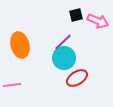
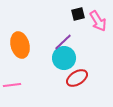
black square: moved 2 px right, 1 px up
pink arrow: rotated 35 degrees clockwise
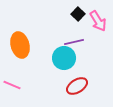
black square: rotated 32 degrees counterclockwise
purple line: moved 11 px right; rotated 30 degrees clockwise
red ellipse: moved 8 px down
pink line: rotated 30 degrees clockwise
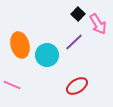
pink arrow: moved 3 px down
purple line: rotated 30 degrees counterclockwise
cyan circle: moved 17 px left, 3 px up
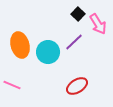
cyan circle: moved 1 px right, 3 px up
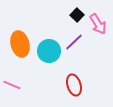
black square: moved 1 px left, 1 px down
orange ellipse: moved 1 px up
cyan circle: moved 1 px right, 1 px up
red ellipse: moved 3 px left, 1 px up; rotated 75 degrees counterclockwise
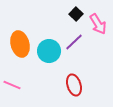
black square: moved 1 px left, 1 px up
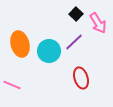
pink arrow: moved 1 px up
red ellipse: moved 7 px right, 7 px up
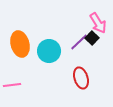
black square: moved 16 px right, 24 px down
purple line: moved 5 px right
pink line: rotated 30 degrees counterclockwise
